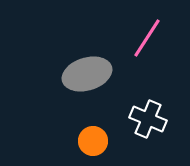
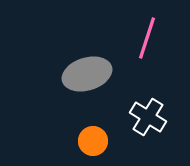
pink line: rotated 15 degrees counterclockwise
white cross: moved 2 px up; rotated 9 degrees clockwise
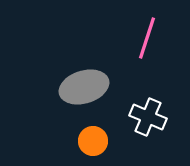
gray ellipse: moved 3 px left, 13 px down
white cross: rotated 9 degrees counterclockwise
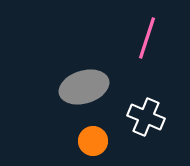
white cross: moved 2 px left
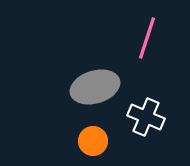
gray ellipse: moved 11 px right
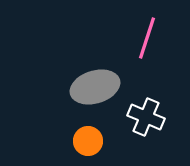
orange circle: moved 5 px left
